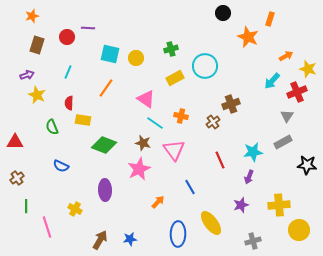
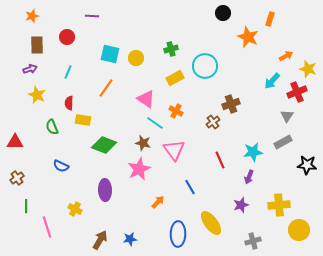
purple line at (88, 28): moved 4 px right, 12 px up
brown rectangle at (37, 45): rotated 18 degrees counterclockwise
purple arrow at (27, 75): moved 3 px right, 6 px up
orange cross at (181, 116): moved 5 px left, 5 px up; rotated 16 degrees clockwise
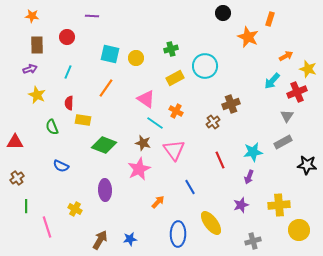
orange star at (32, 16): rotated 24 degrees clockwise
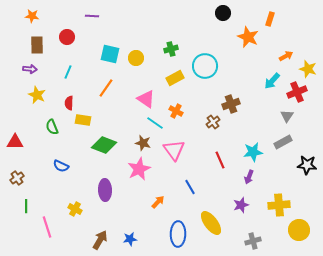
purple arrow at (30, 69): rotated 24 degrees clockwise
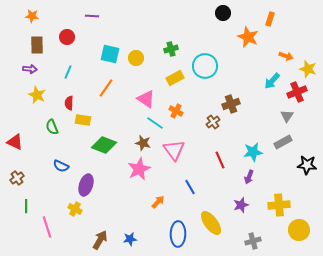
orange arrow at (286, 56): rotated 48 degrees clockwise
red triangle at (15, 142): rotated 24 degrees clockwise
purple ellipse at (105, 190): moved 19 px left, 5 px up; rotated 20 degrees clockwise
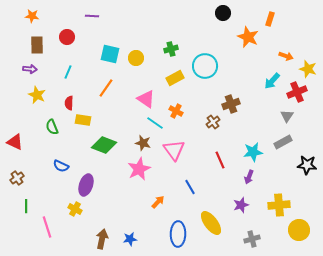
brown arrow at (100, 240): moved 2 px right, 1 px up; rotated 18 degrees counterclockwise
gray cross at (253, 241): moved 1 px left, 2 px up
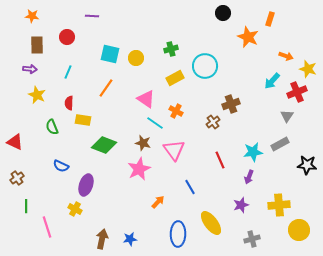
gray rectangle at (283, 142): moved 3 px left, 2 px down
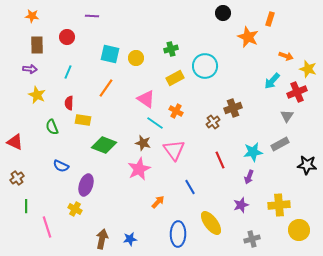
brown cross at (231, 104): moved 2 px right, 4 px down
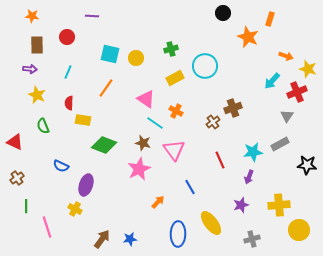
green semicircle at (52, 127): moved 9 px left, 1 px up
brown arrow at (102, 239): rotated 24 degrees clockwise
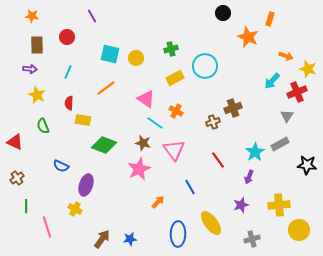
purple line at (92, 16): rotated 56 degrees clockwise
orange line at (106, 88): rotated 18 degrees clockwise
brown cross at (213, 122): rotated 16 degrees clockwise
cyan star at (253, 152): moved 2 px right; rotated 24 degrees counterclockwise
red line at (220, 160): moved 2 px left; rotated 12 degrees counterclockwise
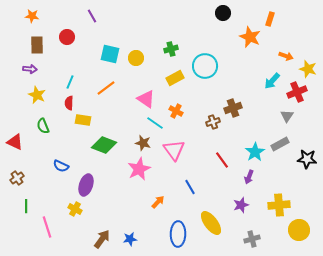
orange star at (248, 37): moved 2 px right
cyan line at (68, 72): moved 2 px right, 10 px down
red line at (218, 160): moved 4 px right
black star at (307, 165): moved 6 px up
